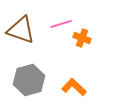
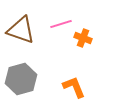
orange cross: moved 1 px right
gray hexagon: moved 8 px left, 1 px up
orange L-shape: rotated 25 degrees clockwise
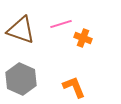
gray hexagon: rotated 20 degrees counterclockwise
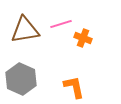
brown triangle: moved 4 px right; rotated 28 degrees counterclockwise
orange L-shape: rotated 10 degrees clockwise
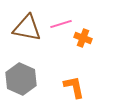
brown triangle: moved 2 px right, 2 px up; rotated 20 degrees clockwise
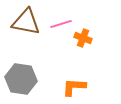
brown triangle: moved 1 px left, 6 px up
gray hexagon: rotated 16 degrees counterclockwise
orange L-shape: rotated 75 degrees counterclockwise
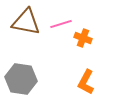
orange L-shape: moved 12 px right, 5 px up; rotated 65 degrees counterclockwise
